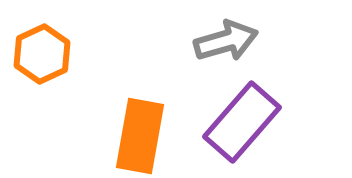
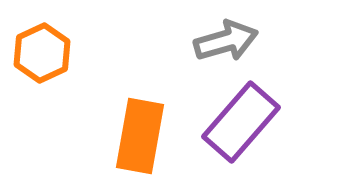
orange hexagon: moved 1 px up
purple rectangle: moved 1 px left
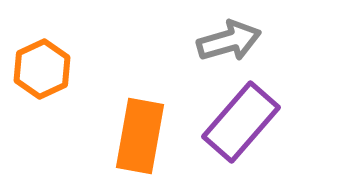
gray arrow: moved 3 px right
orange hexagon: moved 16 px down
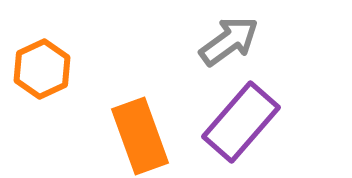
gray arrow: rotated 20 degrees counterclockwise
orange rectangle: rotated 30 degrees counterclockwise
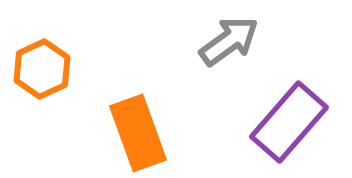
purple rectangle: moved 48 px right
orange rectangle: moved 2 px left, 3 px up
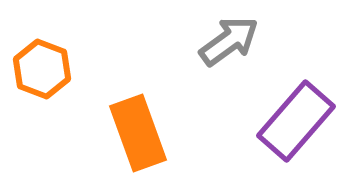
orange hexagon: rotated 14 degrees counterclockwise
purple rectangle: moved 7 px right, 1 px up
